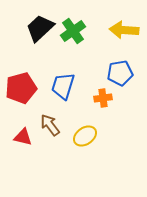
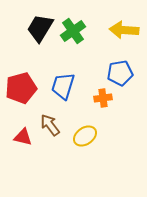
black trapezoid: rotated 16 degrees counterclockwise
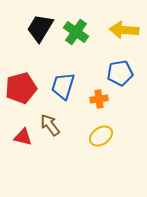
green cross: moved 3 px right, 1 px down; rotated 20 degrees counterclockwise
orange cross: moved 4 px left, 1 px down
yellow ellipse: moved 16 px right
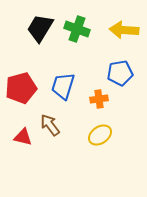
green cross: moved 1 px right, 3 px up; rotated 15 degrees counterclockwise
yellow ellipse: moved 1 px left, 1 px up
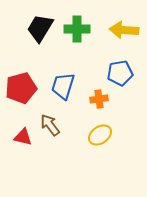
green cross: rotated 20 degrees counterclockwise
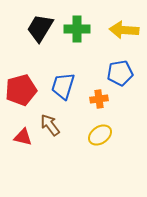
red pentagon: moved 2 px down
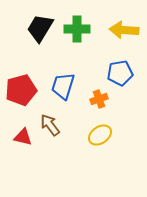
orange cross: rotated 12 degrees counterclockwise
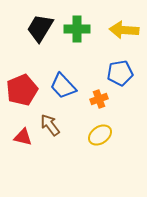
blue trapezoid: rotated 60 degrees counterclockwise
red pentagon: moved 1 px right; rotated 8 degrees counterclockwise
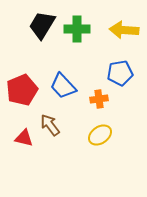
black trapezoid: moved 2 px right, 3 px up
orange cross: rotated 12 degrees clockwise
red triangle: moved 1 px right, 1 px down
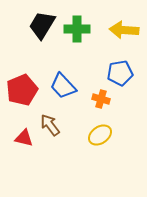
orange cross: moved 2 px right; rotated 24 degrees clockwise
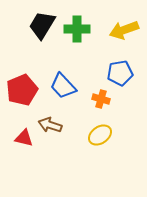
yellow arrow: rotated 24 degrees counterclockwise
brown arrow: rotated 35 degrees counterclockwise
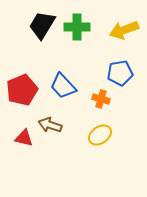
green cross: moved 2 px up
